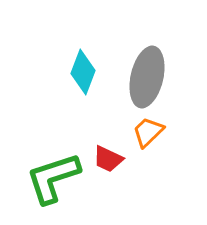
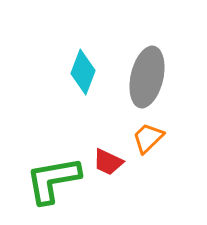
orange trapezoid: moved 6 px down
red trapezoid: moved 3 px down
green L-shape: moved 2 px down; rotated 8 degrees clockwise
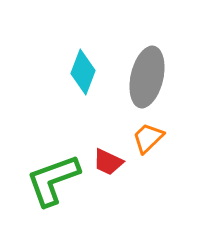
green L-shape: rotated 10 degrees counterclockwise
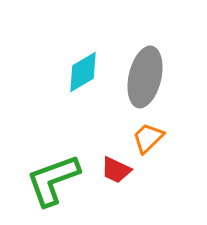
cyan diamond: rotated 39 degrees clockwise
gray ellipse: moved 2 px left
red trapezoid: moved 8 px right, 8 px down
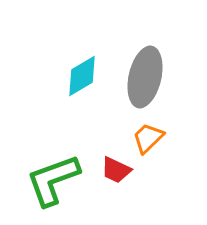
cyan diamond: moved 1 px left, 4 px down
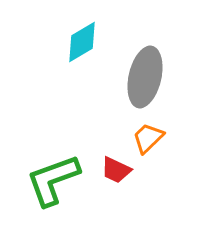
cyan diamond: moved 34 px up
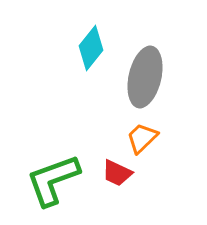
cyan diamond: moved 9 px right, 6 px down; rotated 21 degrees counterclockwise
orange trapezoid: moved 6 px left
red trapezoid: moved 1 px right, 3 px down
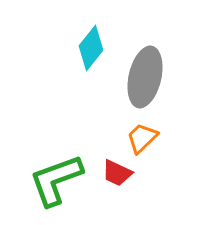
green L-shape: moved 3 px right
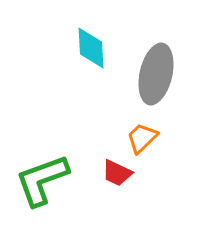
cyan diamond: rotated 42 degrees counterclockwise
gray ellipse: moved 11 px right, 3 px up
green L-shape: moved 14 px left
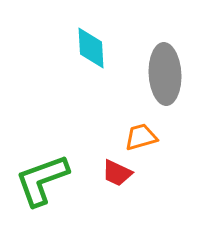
gray ellipse: moved 9 px right; rotated 16 degrees counterclockwise
orange trapezoid: moved 1 px left, 1 px up; rotated 28 degrees clockwise
